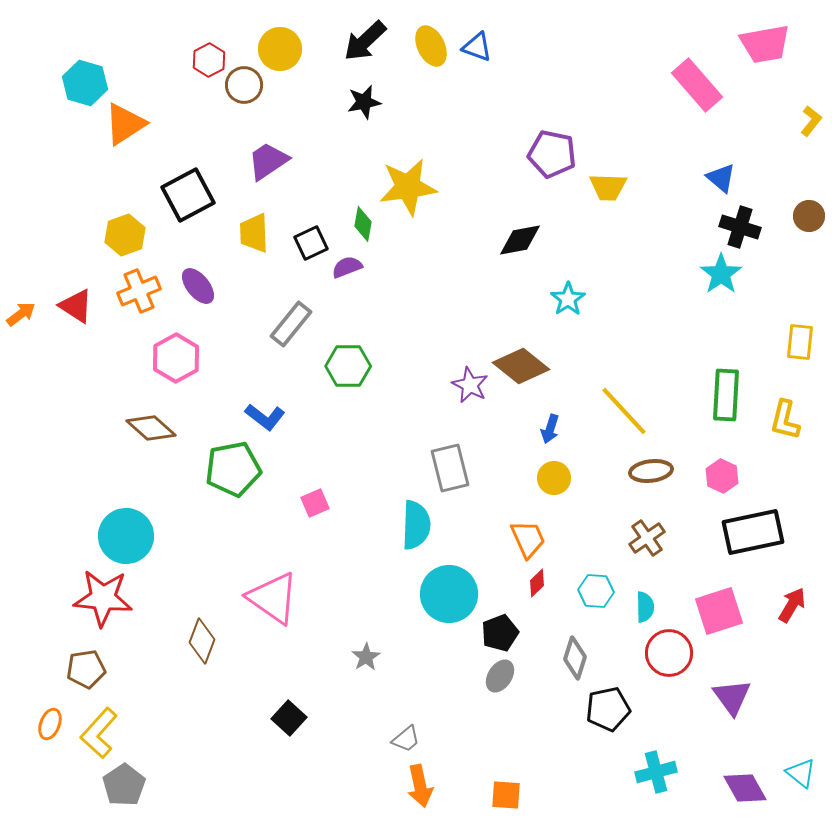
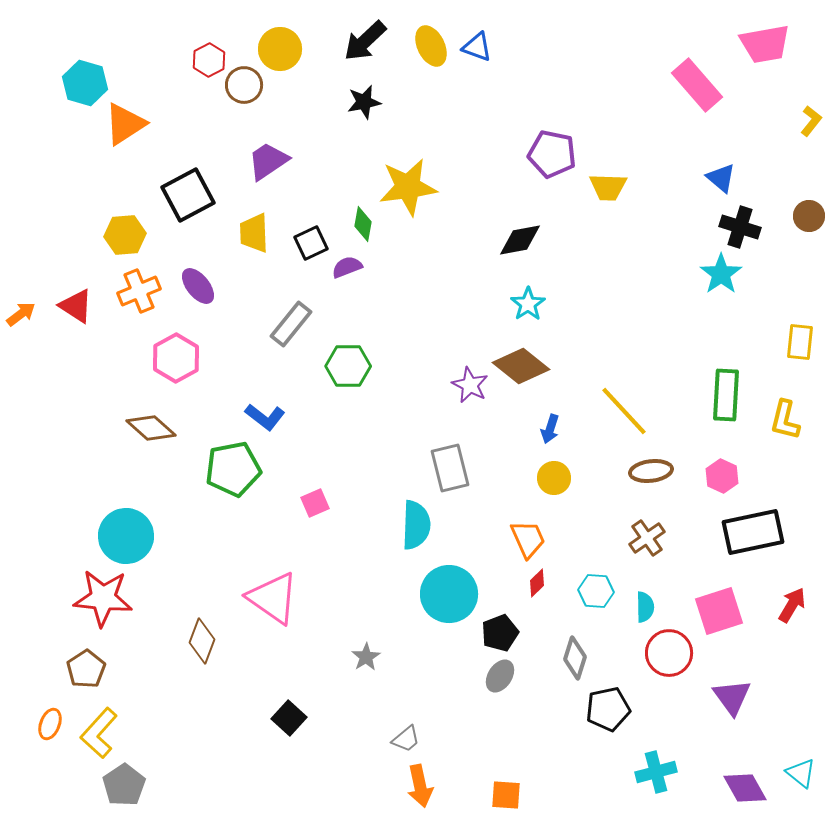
yellow hexagon at (125, 235): rotated 15 degrees clockwise
cyan star at (568, 299): moved 40 px left, 5 px down
brown pentagon at (86, 669): rotated 24 degrees counterclockwise
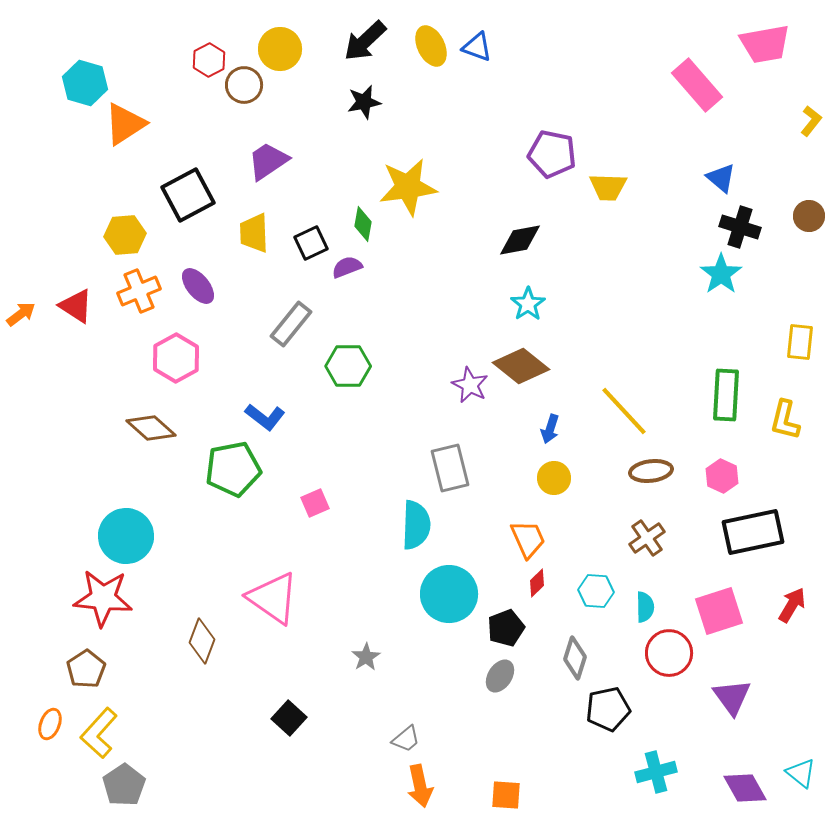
black pentagon at (500, 633): moved 6 px right, 5 px up
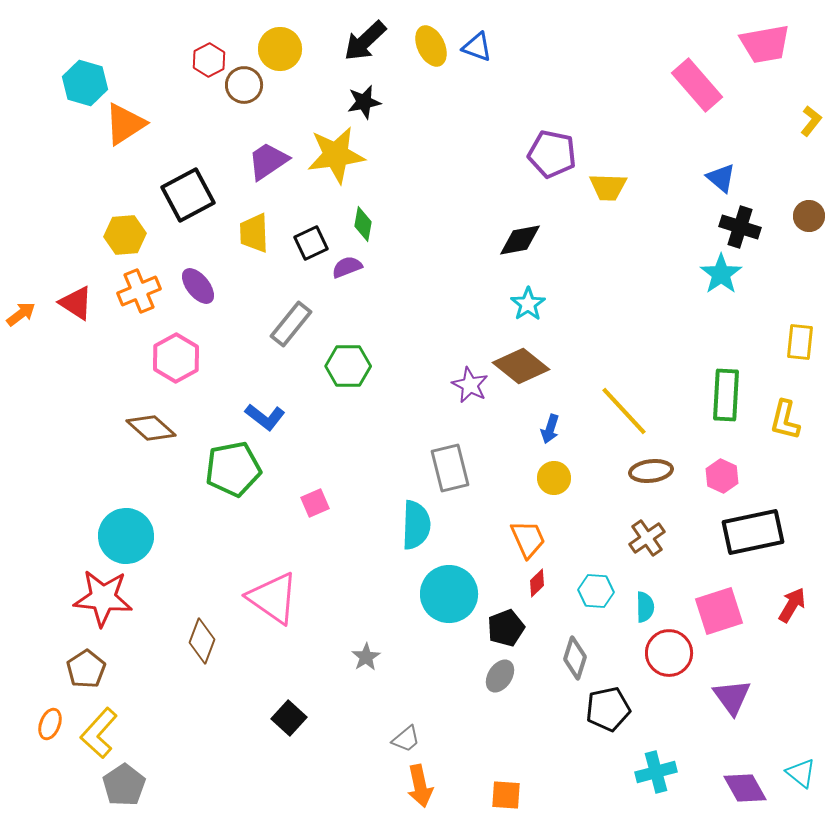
yellow star at (408, 187): moved 72 px left, 32 px up
red triangle at (76, 306): moved 3 px up
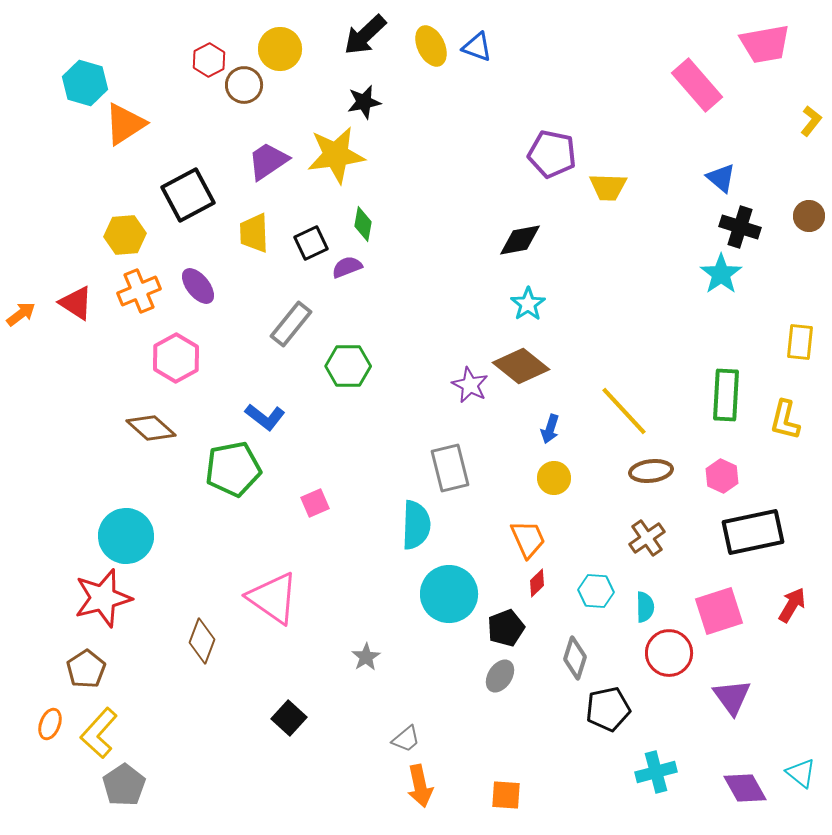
black arrow at (365, 41): moved 6 px up
red star at (103, 598): rotated 20 degrees counterclockwise
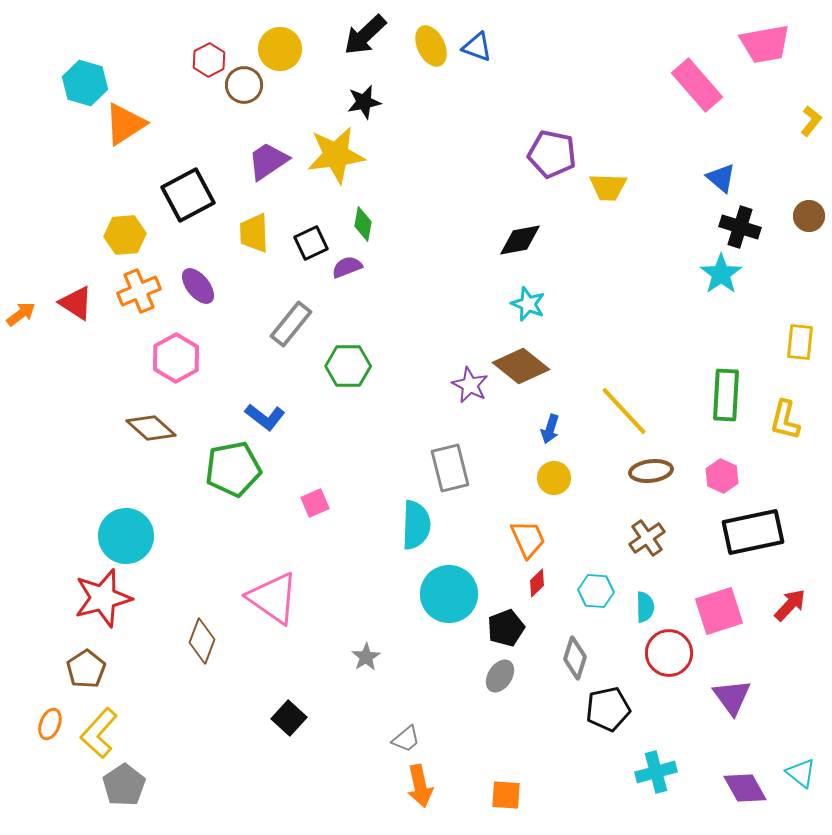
cyan star at (528, 304): rotated 16 degrees counterclockwise
red arrow at (792, 605): moved 2 px left; rotated 12 degrees clockwise
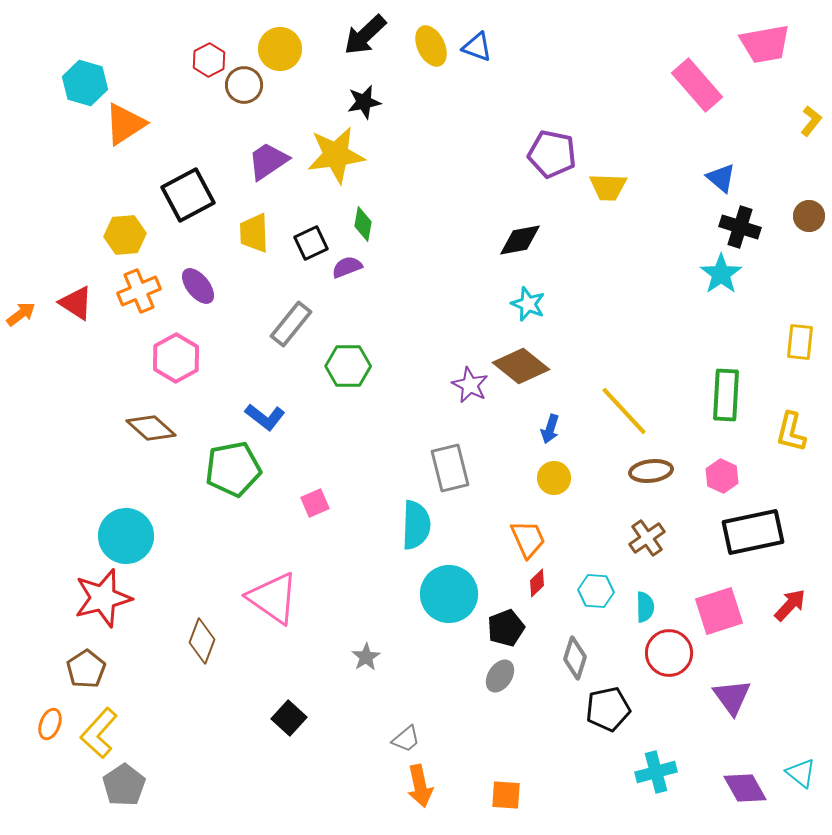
yellow L-shape at (785, 420): moved 6 px right, 12 px down
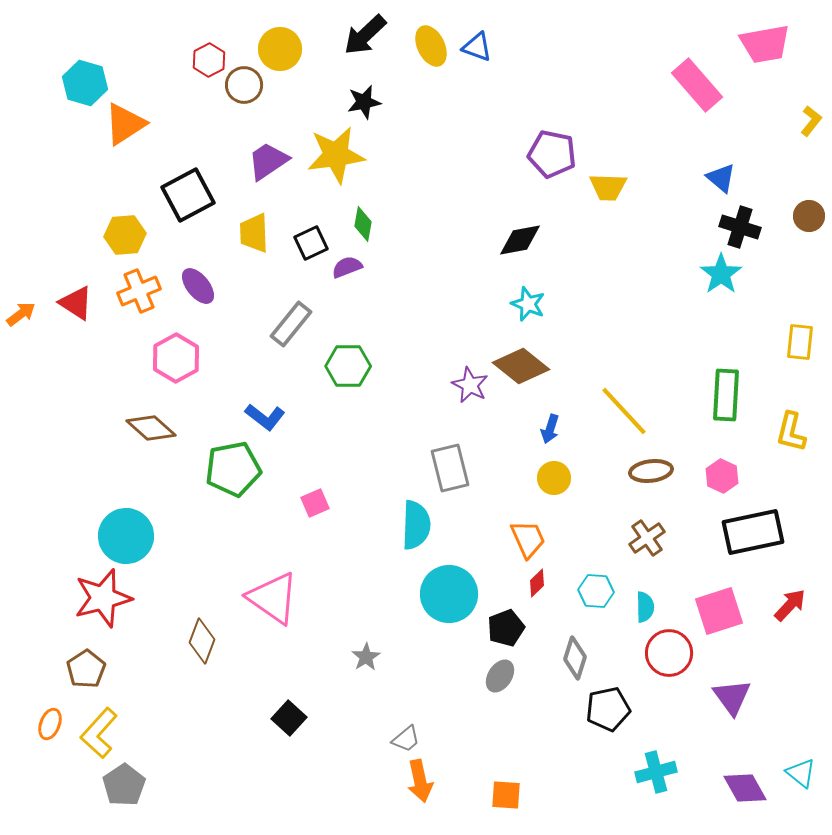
orange arrow at (420, 786): moved 5 px up
